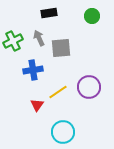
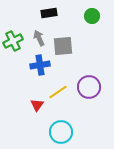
gray square: moved 2 px right, 2 px up
blue cross: moved 7 px right, 5 px up
cyan circle: moved 2 px left
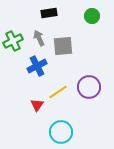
blue cross: moved 3 px left, 1 px down; rotated 18 degrees counterclockwise
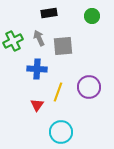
blue cross: moved 3 px down; rotated 30 degrees clockwise
yellow line: rotated 36 degrees counterclockwise
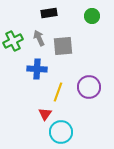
red triangle: moved 8 px right, 9 px down
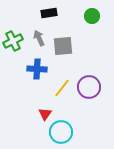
yellow line: moved 4 px right, 4 px up; rotated 18 degrees clockwise
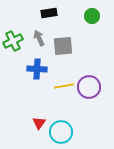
yellow line: moved 2 px right, 2 px up; rotated 42 degrees clockwise
red triangle: moved 6 px left, 9 px down
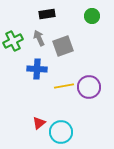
black rectangle: moved 2 px left, 1 px down
gray square: rotated 15 degrees counterclockwise
red triangle: rotated 16 degrees clockwise
